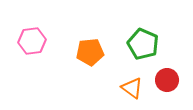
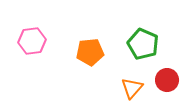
orange triangle: rotated 35 degrees clockwise
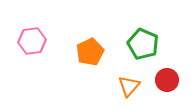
orange pentagon: rotated 20 degrees counterclockwise
orange triangle: moved 3 px left, 2 px up
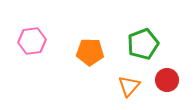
green pentagon: rotated 28 degrees clockwise
orange pentagon: rotated 28 degrees clockwise
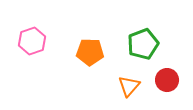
pink hexagon: rotated 12 degrees counterclockwise
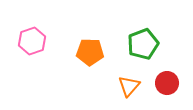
red circle: moved 3 px down
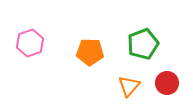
pink hexagon: moved 2 px left, 2 px down
